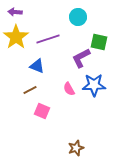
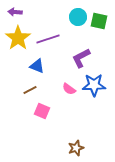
yellow star: moved 2 px right, 1 px down
green square: moved 21 px up
pink semicircle: rotated 24 degrees counterclockwise
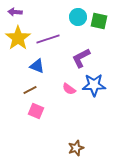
pink square: moved 6 px left
